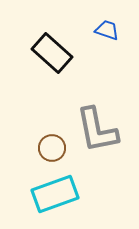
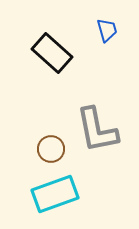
blue trapezoid: rotated 55 degrees clockwise
brown circle: moved 1 px left, 1 px down
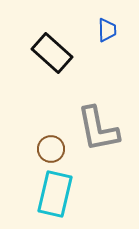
blue trapezoid: rotated 15 degrees clockwise
gray L-shape: moved 1 px right, 1 px up
cyan rectangle: rotated 57 degrees counterclockwise
